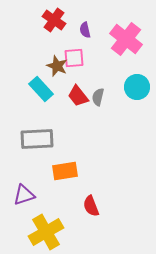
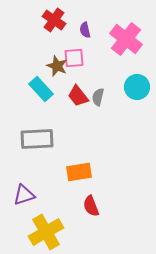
orange rectangle: moved 14 px right, 1 px down
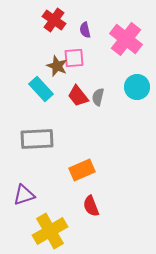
orange rectangle: moved 3 px right, 2 px up; rotated 15 degrees counterclockwise
yellow cross: moved 4 px right, 1 px up
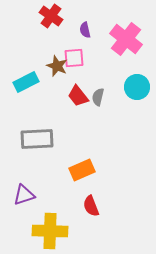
red cross: moved 3 px left, 4 px up
cyan rectangle: moved 15 px left, 7 px up; rotated 75 degrees counterclockwise
yellow cross: rotated 32 degrees clockwise
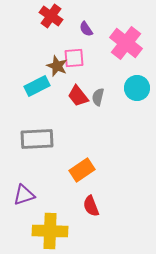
purple semicircle: moved 1 px right, 1 px up; rotated 21 degrees counterclockwise
pink cross: moved 4 px down
cyan rectangle: moved 11 px right, 4 px down
cyan circle: moved 1 px down
orange rectangle: rotated 10 degrees counterclockwise
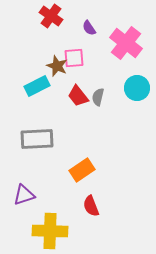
purple semicircle: moved 3 px right, 1 px up
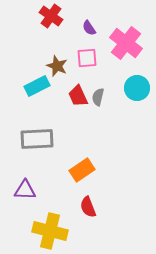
pink square: moved 13 px right
red trapezoid: rotated 15 degrees clockwise
purple triangle: moved 1 px right, 5 px up; rotated 20 degrees clockwise
red semicircle: moved 3 px left, 1 px down
yellow cross: rotated 12 degrees clockwise
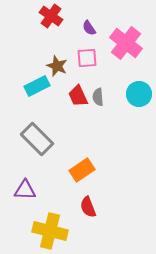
cyan circle: moved 2 px right, 6 px down
gray semicircle: rotated 18 degrees counterclockwise
gray rectangle: rotated 48 degrees clockwise
